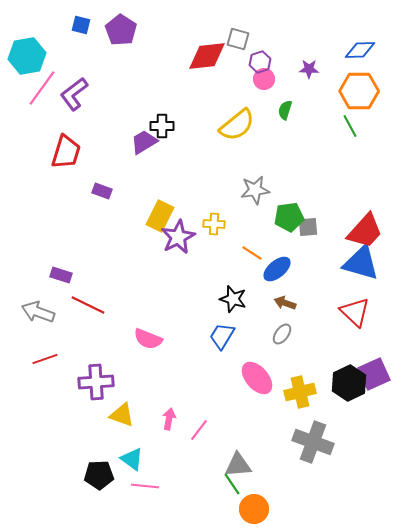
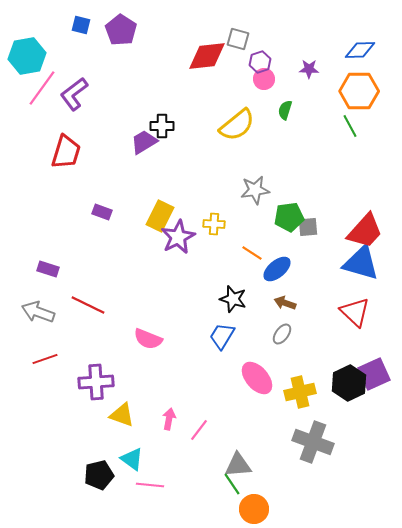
purple rectangle at (102, 191): moved 21 px down
purple rectangle at (61, 275): moved 13 px left, 6 px up
black pentagon at (99, 475): rotated 12 degrees counterclockwise
pink line at (145, 486): moved 5 px right, 1 px up
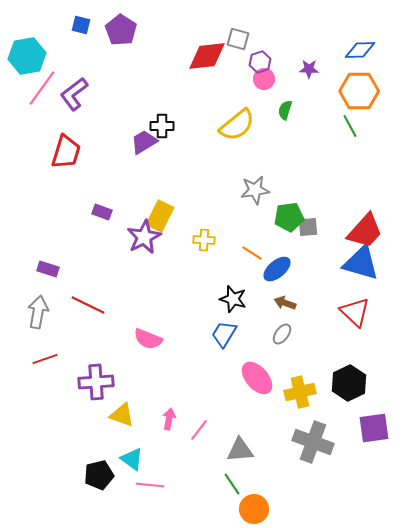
yellow cross at (214, 224): moved 10 px left, 16 px down
purple star at (178, 237): moved 34 px left
gray arrow at (38, 312): rotated 80 degrees clockwise
blue trapezoid at (222, 336): moved 2 px right, 2 px up
purple square at (374, 374): moved 54 px down; rotated 16 degrees clockwise
gray triangle at (238, 465): moved 2 px right, 15 px up
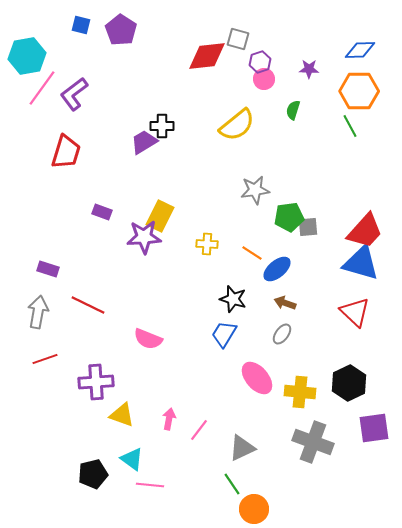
green semicircle at (285, 110): moved 8 px right
purple star at (144, 237): rotated 24 degrees clockwise
yellow cross at (204, 240): moved 3 px right, 4 px down
yellow cross at (300, 392): rotated 20 degrees clockwise
gray triangle at (240, 450): moved 2 px right, 2 px up; rotated 20 degrees counterclockwise
black pentagon at (99, 475): moved 6 px left, 1 px up
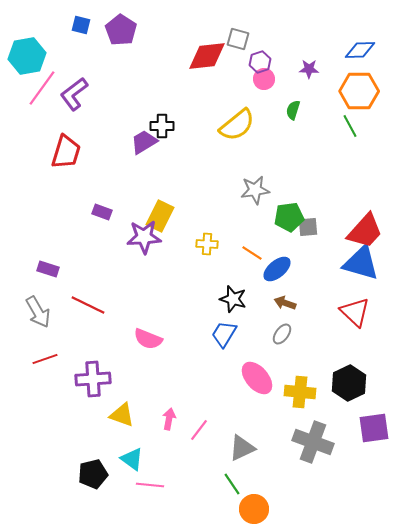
gray arrow at (38, 312): rotated 140 degrees clockwise
purple cross at (96, 382): moved 3 px left, 3 px up
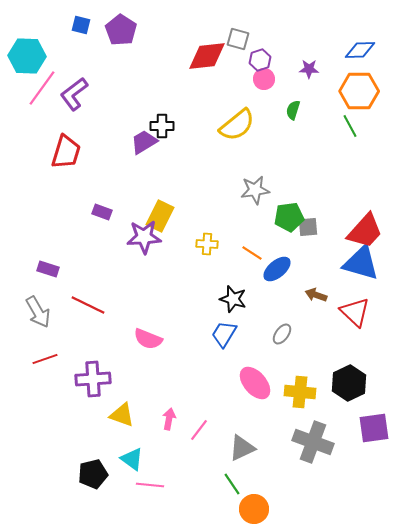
cyan hexagon at (27, 56): rotated 12 degrees clockwise
purple hexagon at (260, 62): moved 2 px up
brown arrow at (285, 303): moved 31 px right, 8 px up
pink ellipse at (257, 378): moved 2 px left, 5 px down
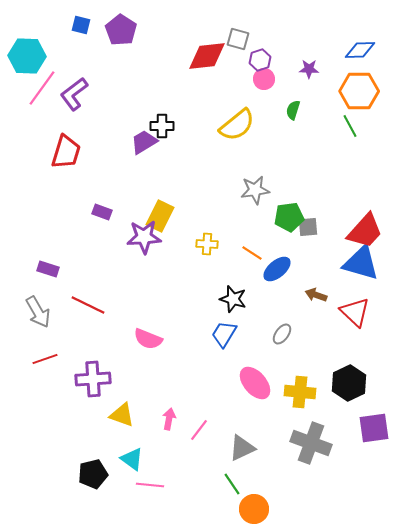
gray cross at (313, 442): moved 2 px left, 1 px down
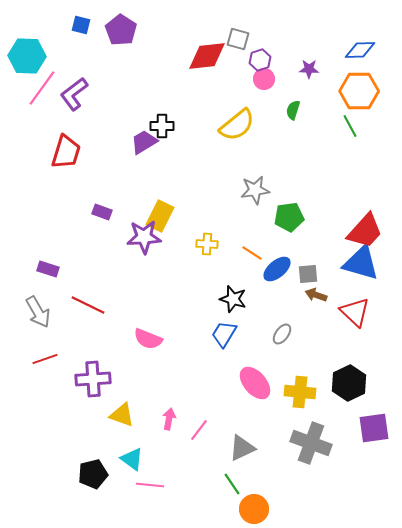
gray square at (308, 227): moved 47 px down
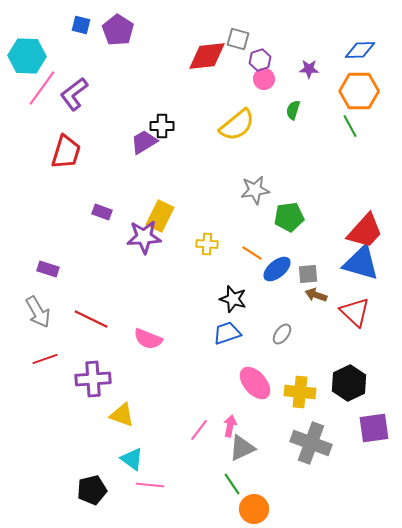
purple pentagon at (121, 30): moved 3 px left
red line at (88, 305): moved 3 px right, 14 px down
blue trapezoid at (224, 334): moved 3 px right, 1 px up; rotated 40 degrees clockwise
pink arrow at (169, 419): moved 61 px right, 7 px down
black pentagon at (93, 474): moved 1 px left, 16 px down
